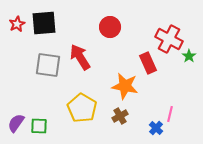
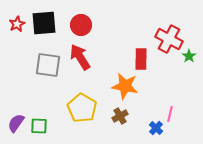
red circle: moved 29 px left, 2 px up
red rectangle: moved 7 px left, 4 px up; rotated 25 degrees clockwise
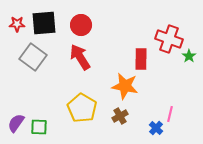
red star: rotated 28 degrees clockwise
red cross: rotated 8 degrees counterclockwise
gray square: moved 15 px left, 8 px up; rotated 28 degrees clockwise
green square: moved 1 px down
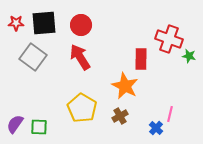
red star: moved 1 px left, 1 px up
green star: rotated 24 degrees counterclockwise
orange star: rotated 16 degrees clockwise
purple semicircle: moved 1 px left, 1 px down
